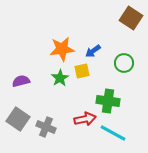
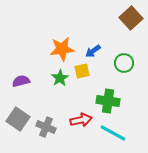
brown square: rotated 15 degrees clockwise
red arrow: moved 4 px left, 1 px down
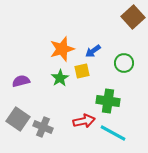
brown square: moved 2 px right, 1 px up
orange star: rotated 10 degrees counterclockwise
red arrow: moved 3 px right, 1 px down
gray cross: moved 3 px left
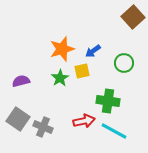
cyan line: moved 1 px right, 2 px up
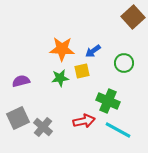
orange star: rotated 20 degrees clockwise
green star: rotated 24 degrees clockwise
green cross: rotated 15 degrees clockwise
gray square: moved 1 px up; rotated 30 degrees clockwise
gray cross: rotated 18 degrees clockwise
cyan line: moved 4 px right, 1 px up
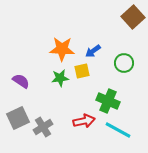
purple semicircle: rotated 48 degrees clockwise
gray cross: rotated 18 degrees clockwise
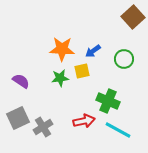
green circle: moved 4 px up
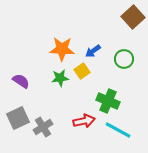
yellow square: rotated 21 degrees counterclockwise
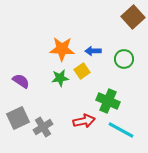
blue arrow: rotated 35 degrees clockwise
cyan line: moved 3 px right
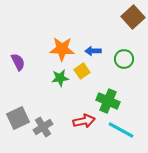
purple semicircle: moved 3 px left, 19 px up; rotated 30 degrees clockwise
